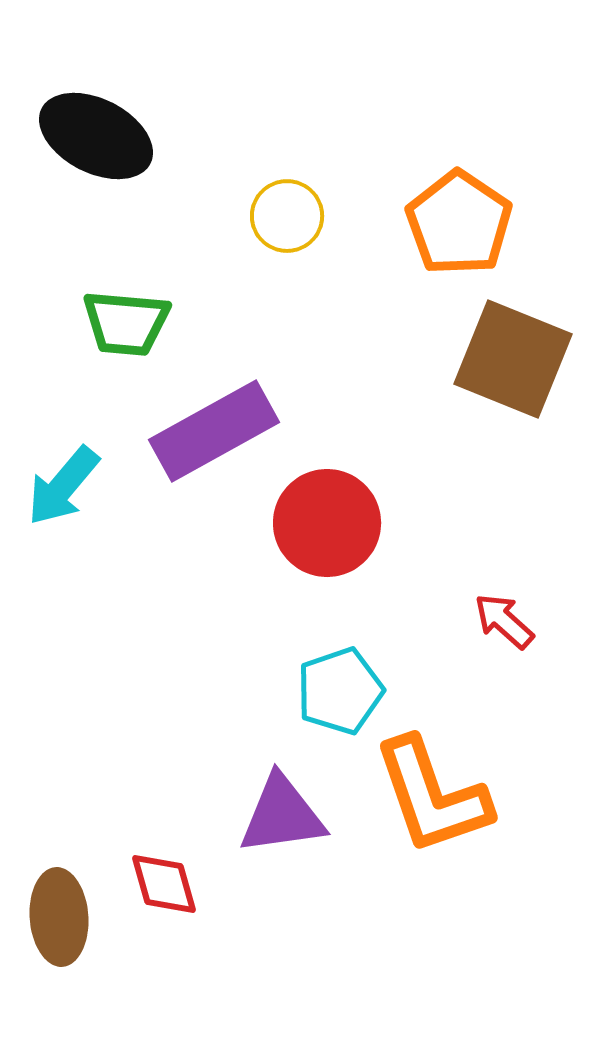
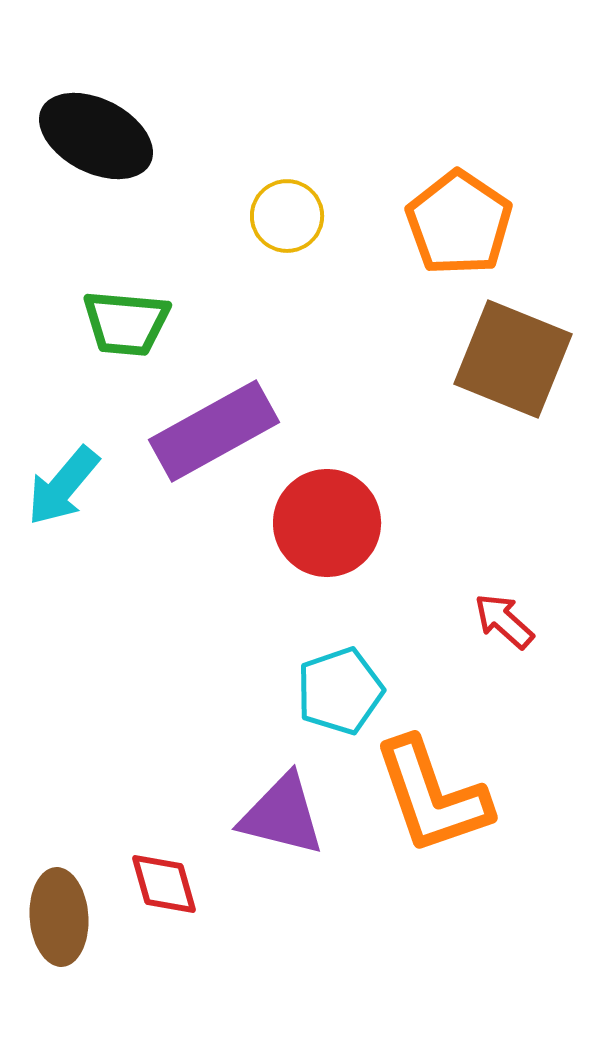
purple triangle: rotated 22 degrees clockwise
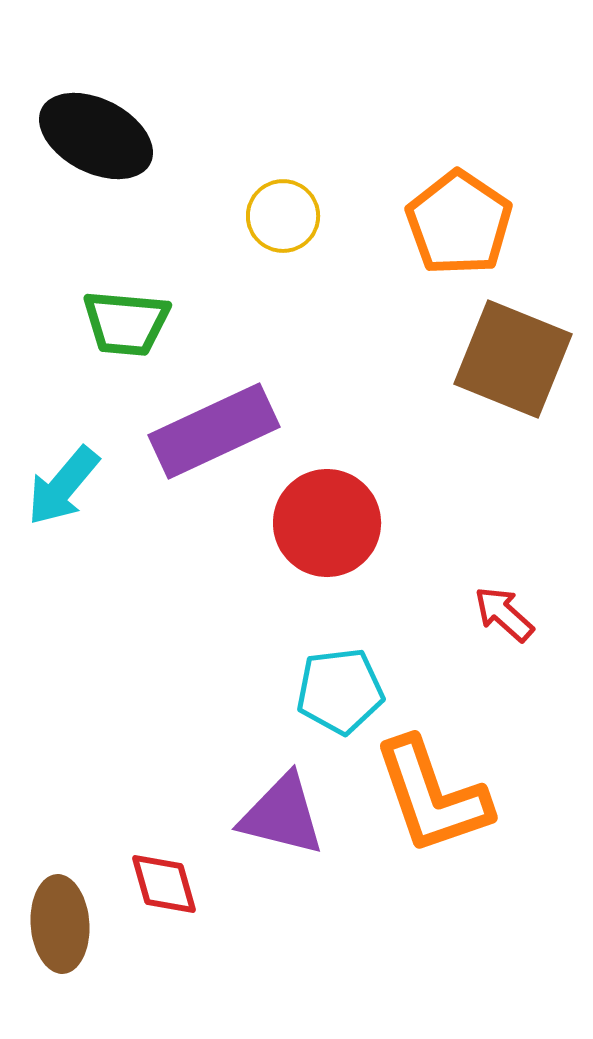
yellow circle: moved 4 px left
purple rectangle: rotated 4 degrees clockwise
red arrow: moved 7 px up
cyan pentagon: rotated 12 degrees clockwise
brown ellipse: moved 1 px right, 7 px down
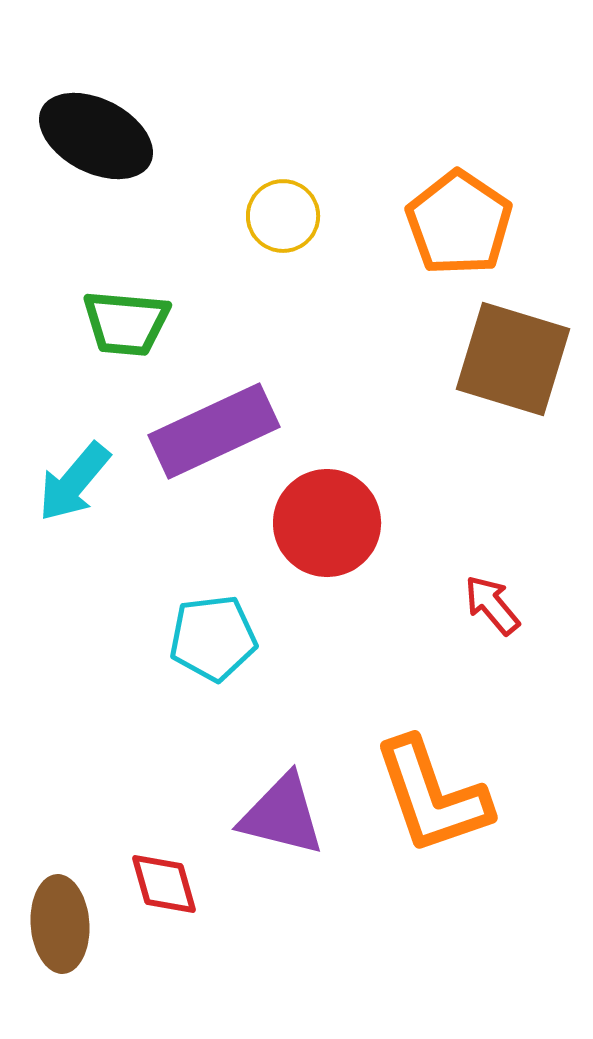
brown square: rotated 5 degrees counterclockwise
cyan arrow: moved 11 px right, 4 px up
red arrow: moved 12 px left, 9 px up; rotated 8 degrees clockwise
cyan pentagon: moved 127 px left, 53 px up
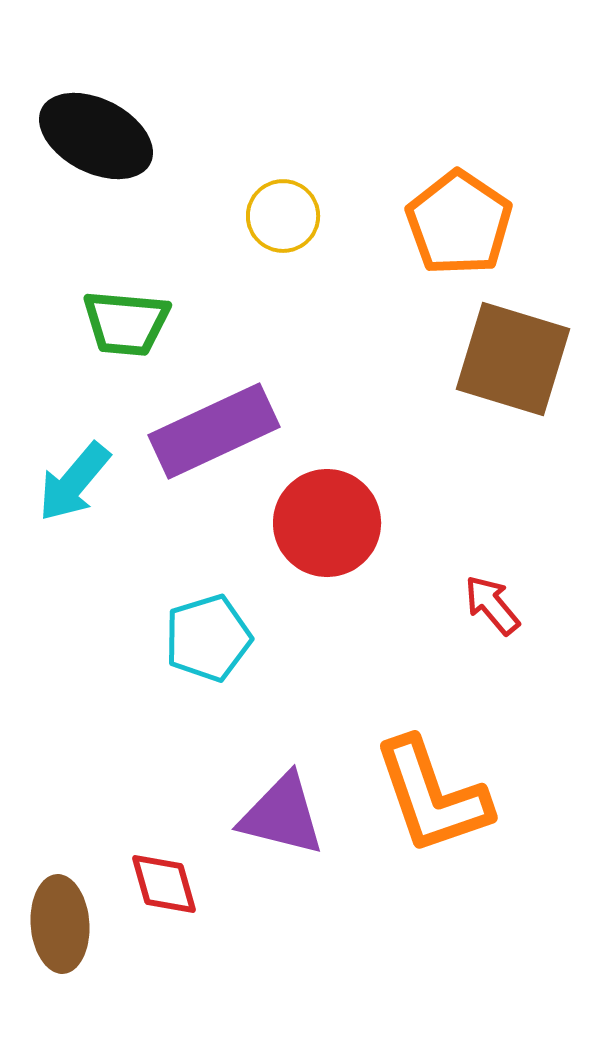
cyan pentagon: moved 5 px left; rotated 10 degrees counterclockwise
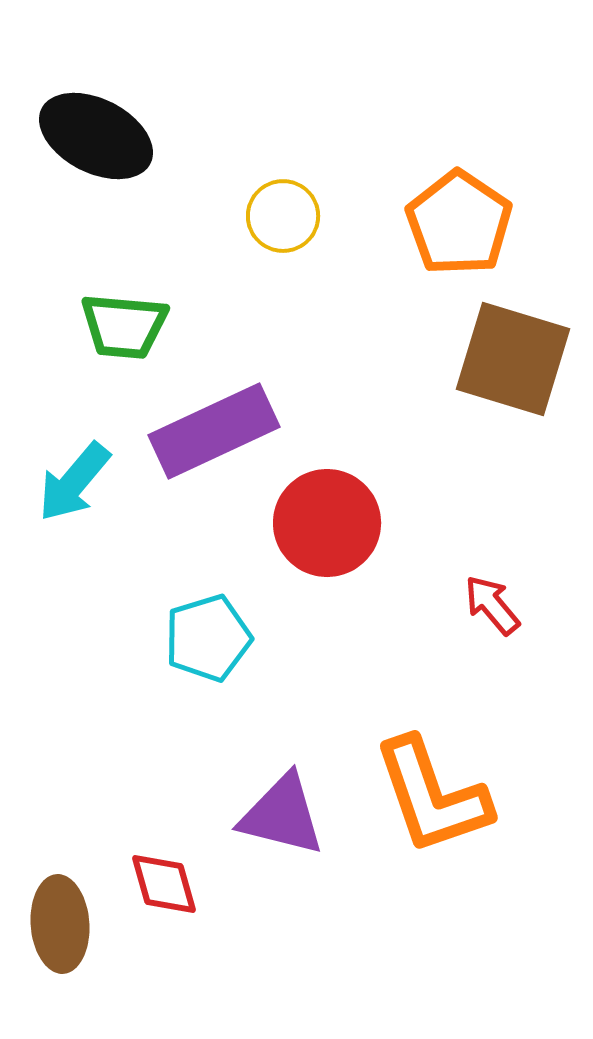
green trapezoid: moved 2 px left, 3 px down
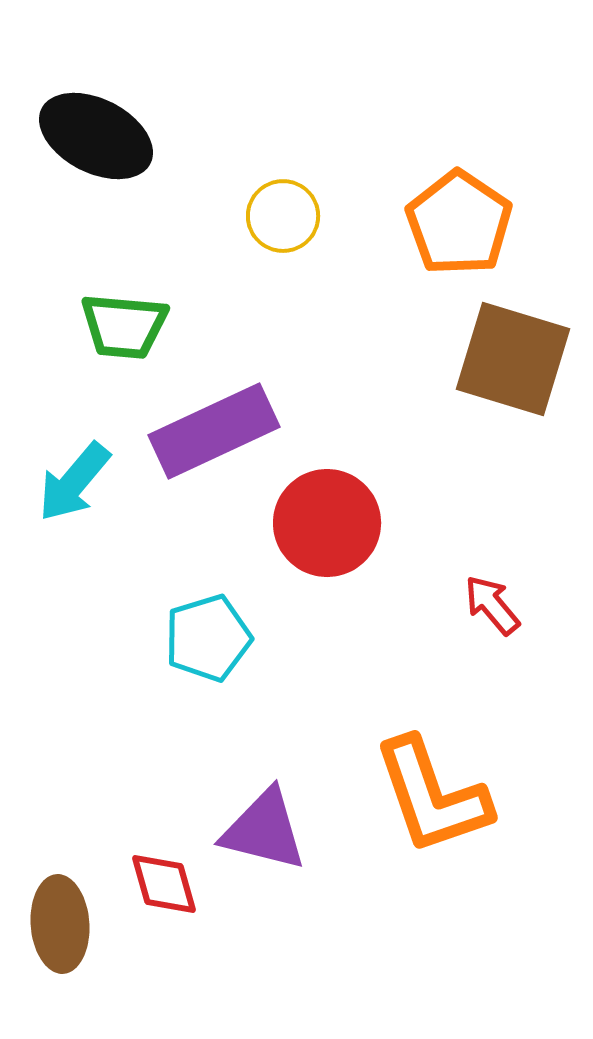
purple triangle: moved 18 px left, 15 px down
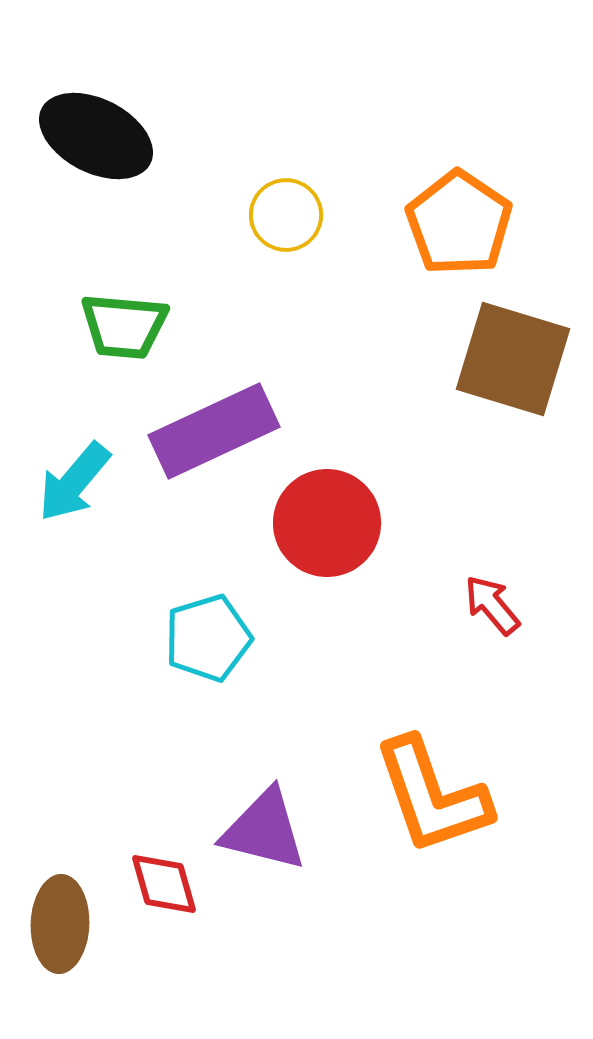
yellow circle: moved 3 px right, 1 px up
brown ellipse: rotated 6 degrees clockwise
